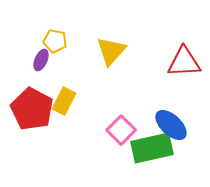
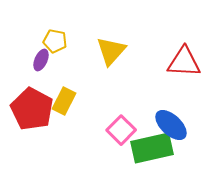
red triangle: rotated 6 degrees clockwise
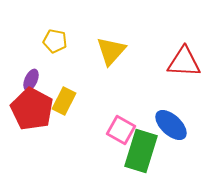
purple ellipse: moved 10 px left, 20 px down
pink square: rotated 16 degrees counterclockwise
green rectangle: moved 11 px left, 3 px down; rotated 60 degrees counterclockwise
